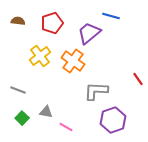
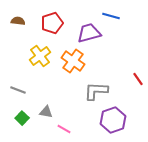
purple trapezoid: rotated 25 degrees clockwise
pink line: moved 2 px left, 2 px down
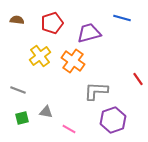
blue line: moved 11 px right, 2 px down
brown semicircle: moved 1 px left, 1 px up
green square: rotated 32 degrees clockwise
pink line: moved 5 px right
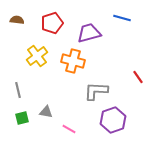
yellow cross: moved 3 px left
orange cross: rotated 20 degrees counterclockwise
red line: moved 2 px up
gray line: rotated 56 degrees clockwise
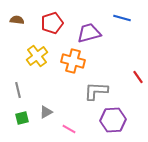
gray triangle: rotated 40 degrees counterclockwise
purple hexagon: rotated 15 degrees clockwise
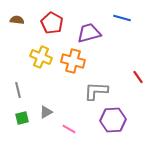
red pentagon: rotated 25 degrees counterclockwise
yellow cross: moved 4 px right, 1 px down; rotated 30 degrees counterclockwise
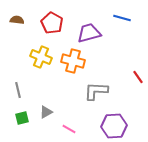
purple hexagon: moved 1 px right, 6 px down
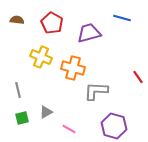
orange cross: moved 7 px down
purple hexagon: rotated 20 degrees clockwise
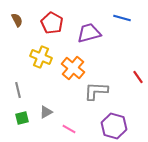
brown semicircle: rotated 56 degrees clockwise
orange cross: rotated 25 degrees clockwise
